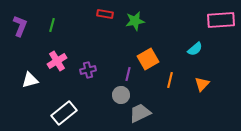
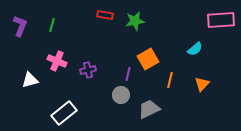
red rectangle: moved 1 px down
pink cross: rotated 36 degrees counterclockwise
gray trapezoid: moved 9 px right, 4 px up
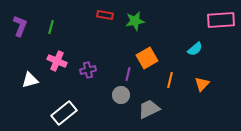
green line: moved 1 px left, 2 px down
orange square: moved 1 px left, 1 px up
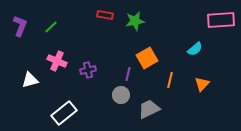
green line: rotated 32 degrees clockwise
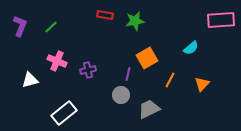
cyan semicircle: moved 4 px left, 1 px up
orange line: rotated 14 degrees clockwise
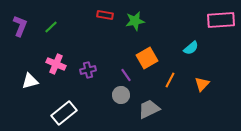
pink cross: moved 1 px left, 3 px down
purple line: moved 2 px left, 1 px down; rotated 48 degrees counterclockwise
white triangle: moved 1 px down
